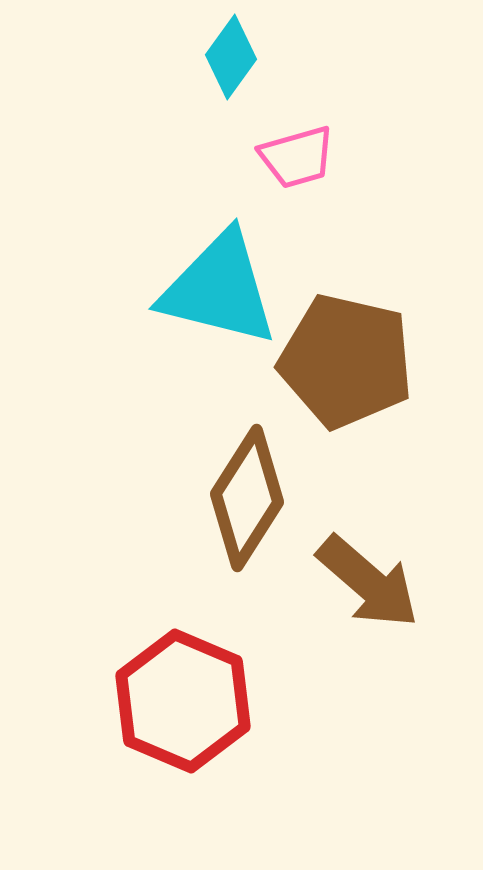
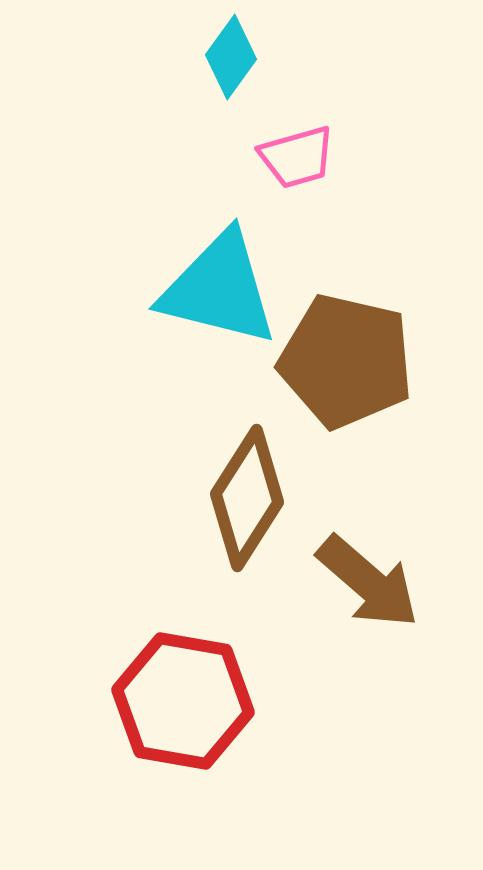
red hexagon: rotated 13 degrees counterclockwise
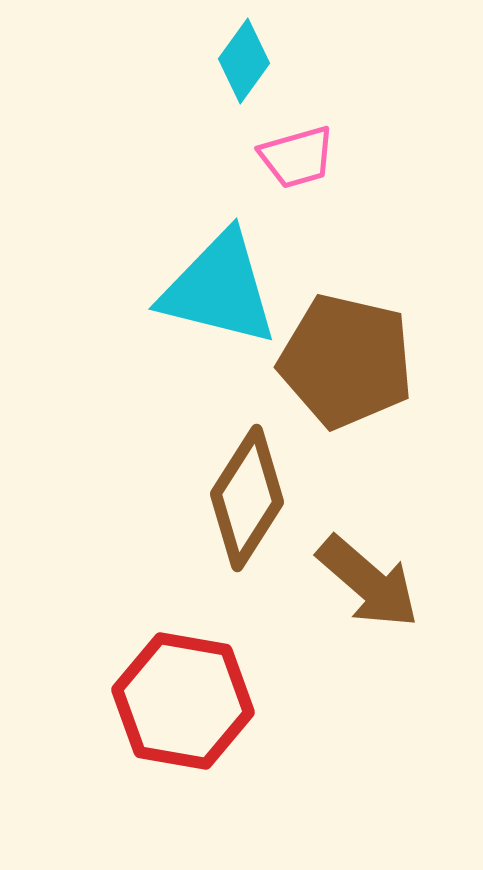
cyan diamond: moved 13 px right, 4 px down
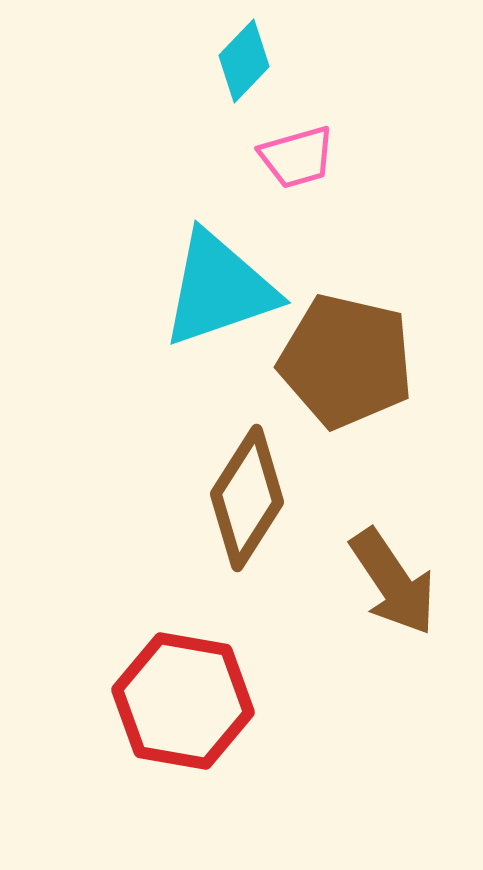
cyan diamond: rotated 8 degrees clockwise
cyan triangle: rotated 33 degrees counterclockwise
brown arrow: moved 25 px right; rotated 15 degrees clockwise
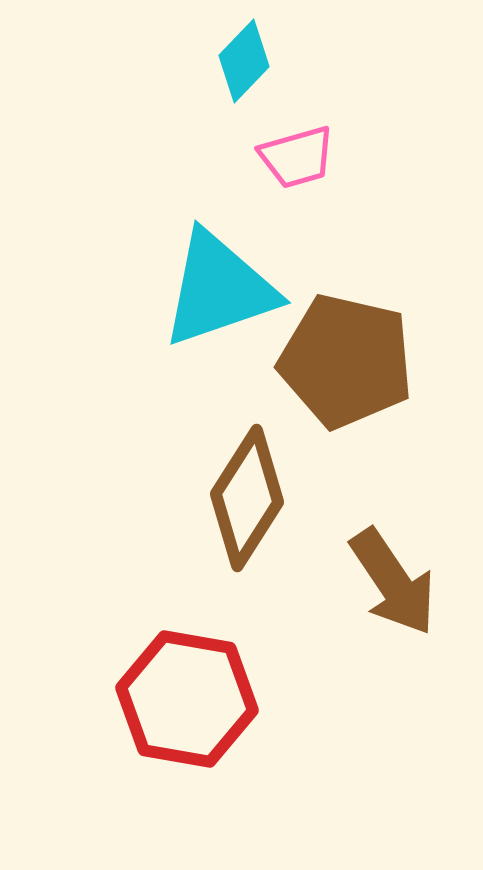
red hexagon: moved 4 px right, 2 px up
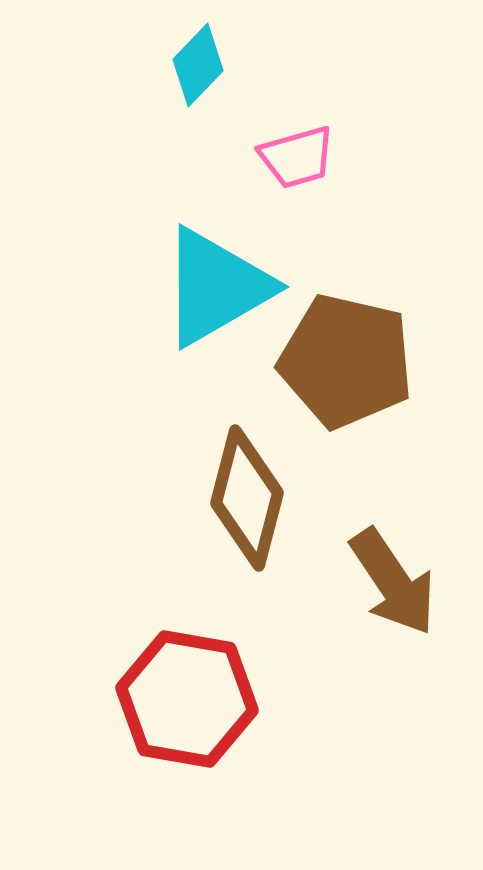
cyan diamond: moved 46 px left, 4 px down
cyan triangle: moved 3 px left, 2 px up; rotated 11 degrees counterclockwise
brown diamond: rotated 18 degrees counterclockwise
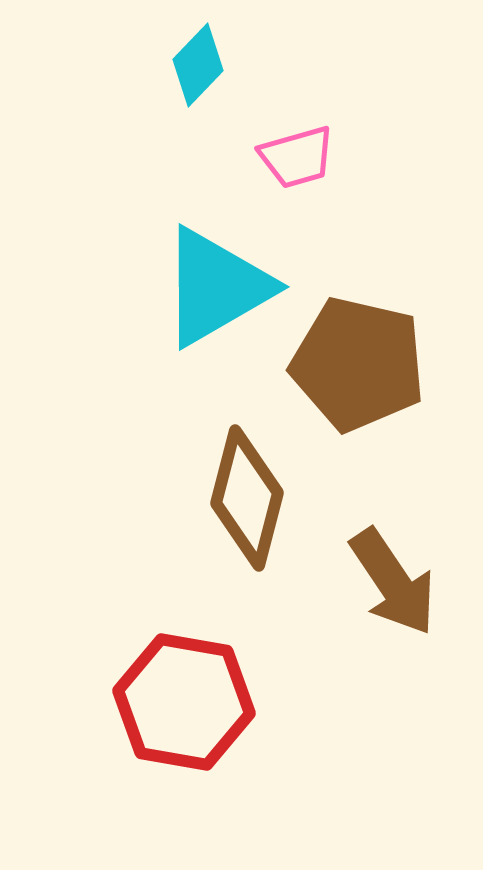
brown pentagon: moved 12 px right, 3 px down
red hexagon: moved 3 px left, 3 px down
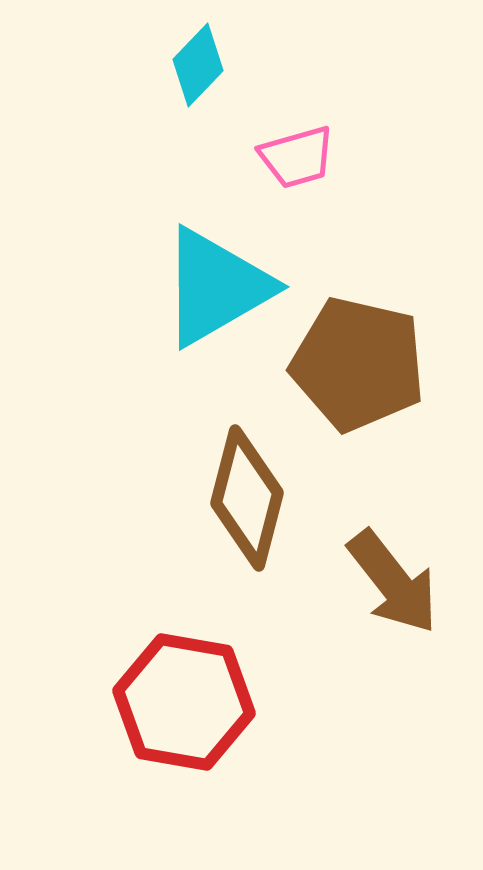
brown arrow: rotated 4 degrees counterclockwise
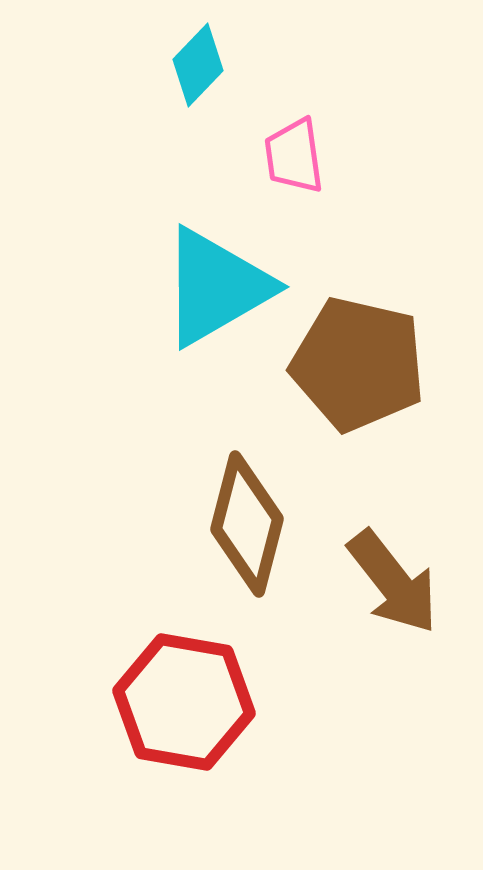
pink trapezoid: moved 3 px left, 1 px up; rotated 98 degrees clockwise
brown diamond: moved 26 px down
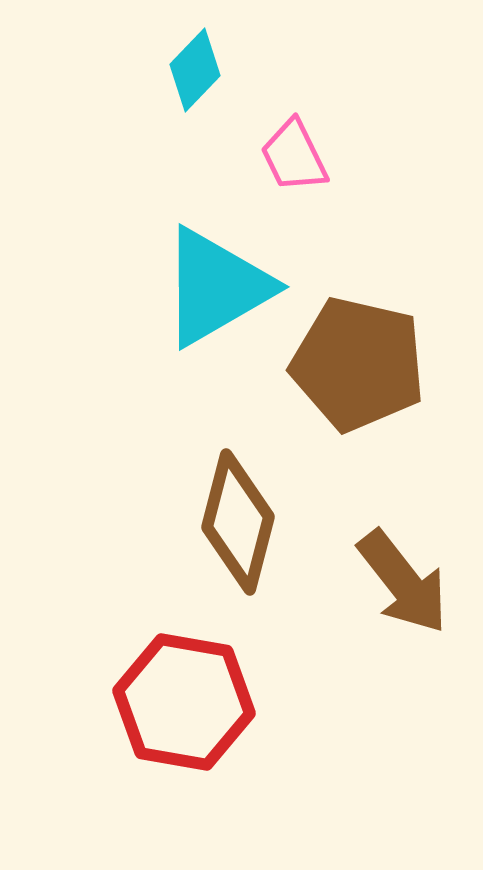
cyan diamond: moved 3 px left, 5 px down
pink trapezoid: rotated 18 degrees counterclockwise
brown diamond: moved 9 px left, 2 px up
brown arrow: moved 10 px right
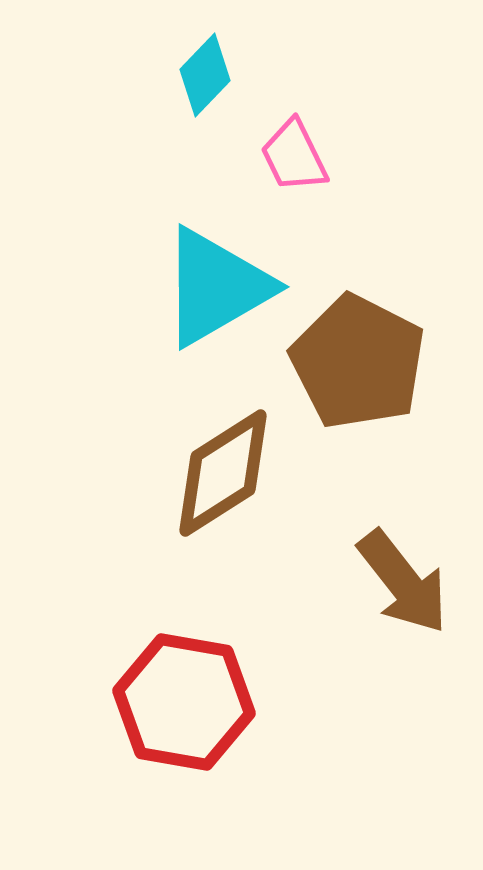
cyan diamond: moved 10 px right, 5 px down
brown pentagon: moved 2 px up; rotated 14 degrees clockwise
brown diamond: moved 15 px left, 49 px up; rotated 43 degrees clockwise
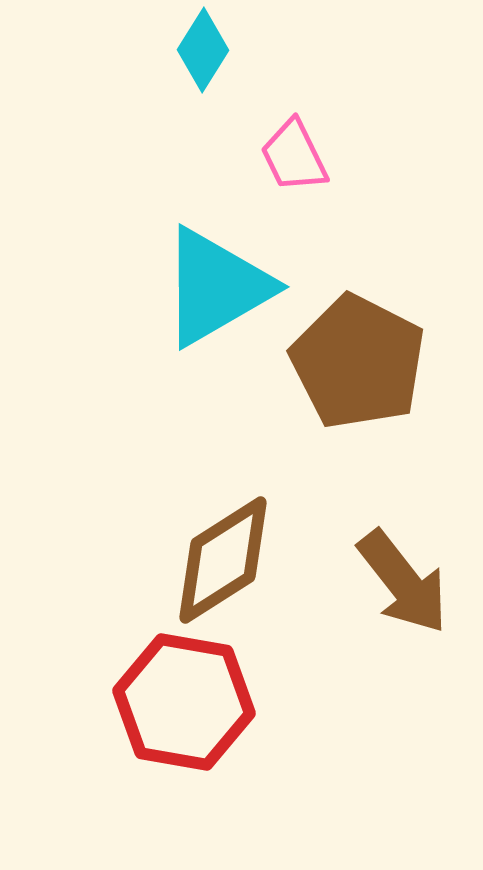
cyan diamond: moved 2 px left, 25 px up; rotated 12 degrees counterclockwise
brown diamond: moved 87 px down
